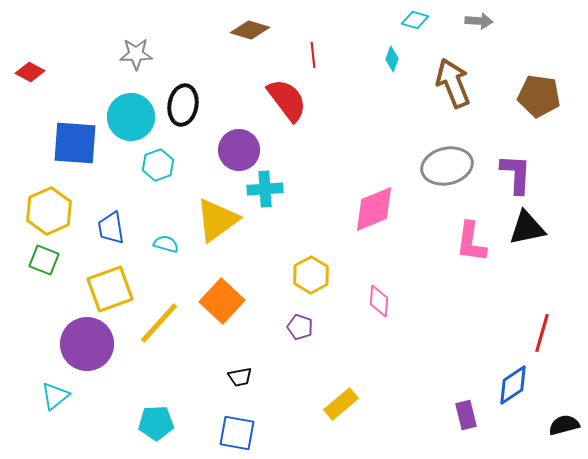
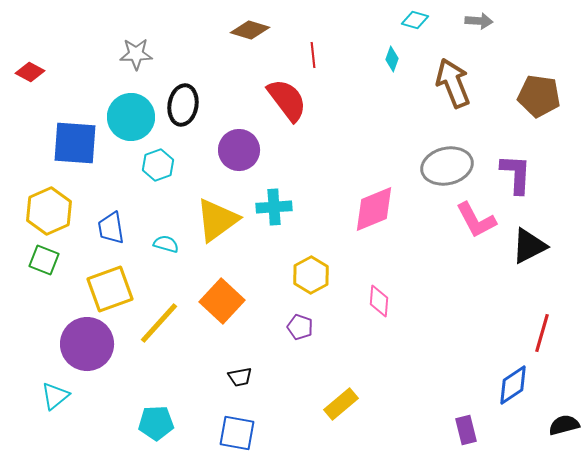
cyan cross at (265, 189): moved 9 px right, 18 px down
black triangle at (527, 228): moved 2 px right, 18 px down; rotated 15 degrees counterclockwise
pink L-shape at (471, 242): moved 5 px right, 22 px up; rotated 36 degrees counterclockwise
purple rectangle at (466, 415): moved 15 px down
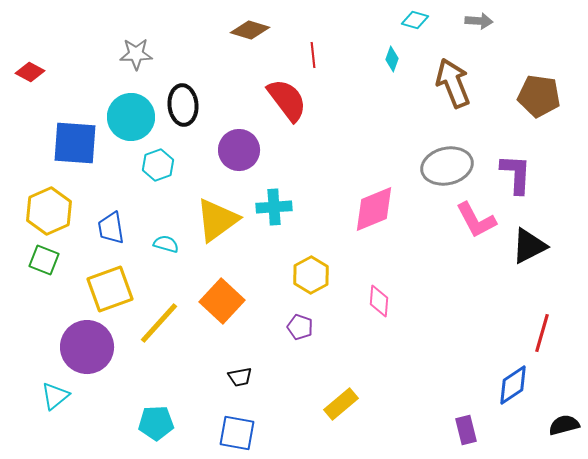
black ellipse at (183, 105): rotated 15 degrees counterclockwise
purple circle at (87, 344): moved 3 px down
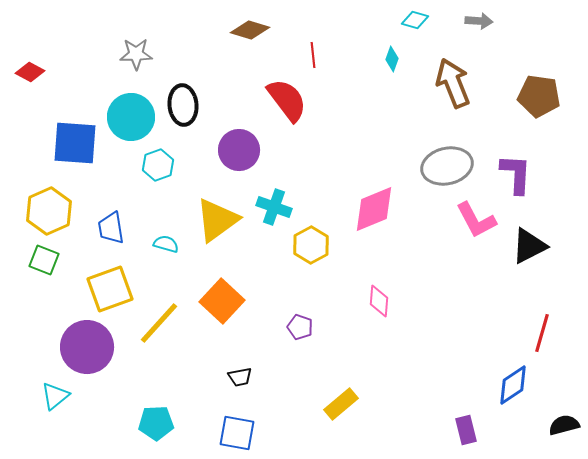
cyan cross at (274, 207): rotated 24 degrees clockwise
yellow hexagon at (311, 275): moved 30 px up
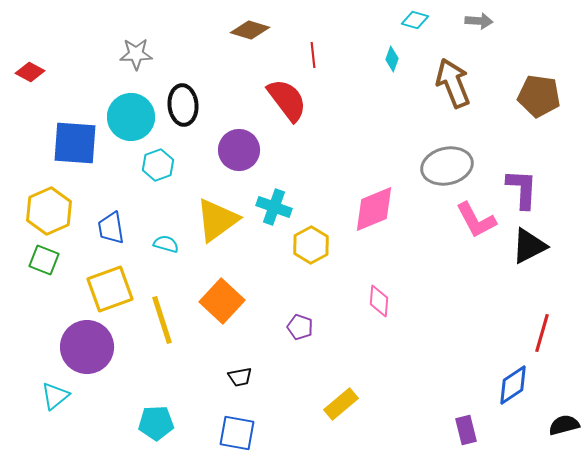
purple L-shape at (516, 174): moved 6 px right, 15 px down
yellow line at (159, 323): moved 3 px right, 3 px up; rotated 60 degrees counterclockwise
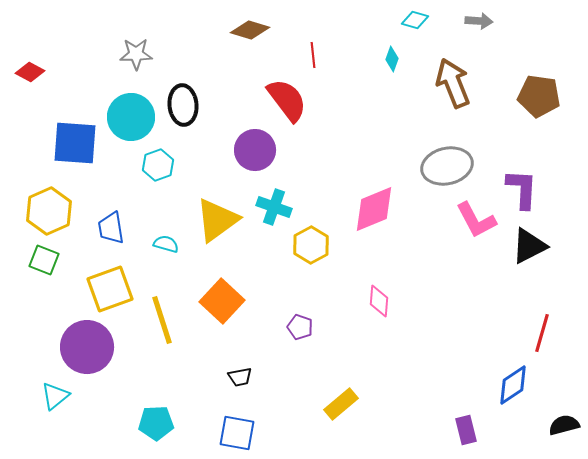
purple circle at (239, 150): moved 16 px right
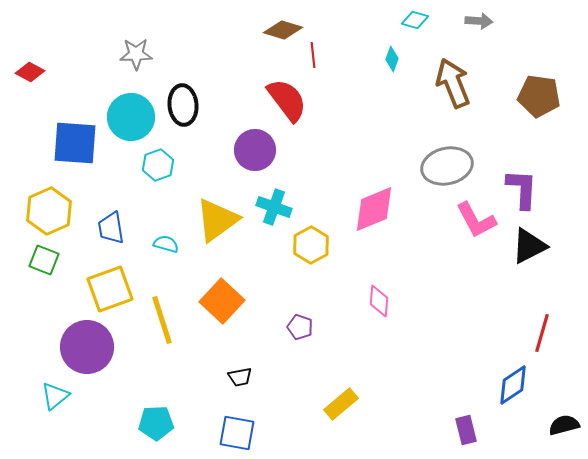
brown diamond at (250, 30): moved 33 px right
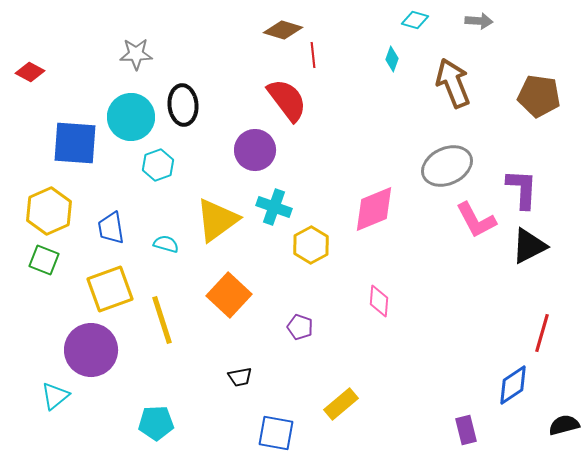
gray ellipse at (447, 166): rotated 12 degrees counterclockwise
orange square at (222, 301): moved 7 px right, 6 px up
purple circle at (87, 347): moved 4 px right, 3 px down
blue square at (237, 433): moved 39 px right
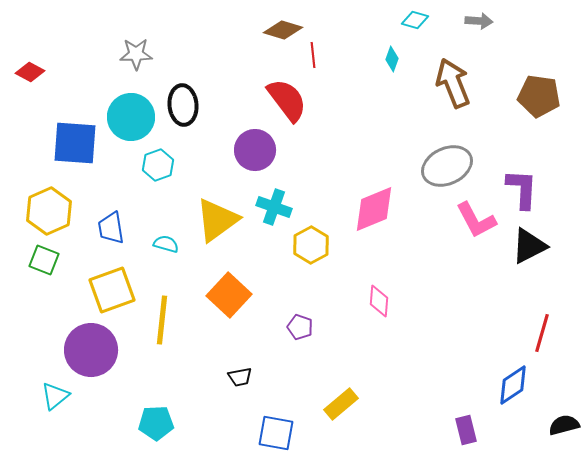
yellow square at (110, 289): moved 2 px right, 1 px down
yellow line at (162, 320): rotated 24 degrees clockwise
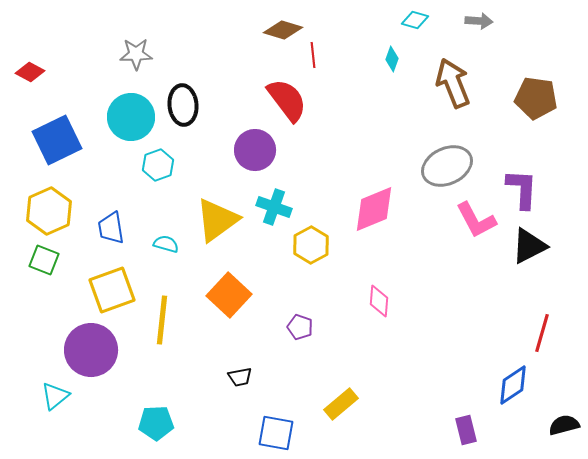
brown pentagon at (539, 96): moved 3 px left, 2 px down
blue square at (75, 143): moved 18 px left, 3 px up; rotated 30 degrees counterclockwise
